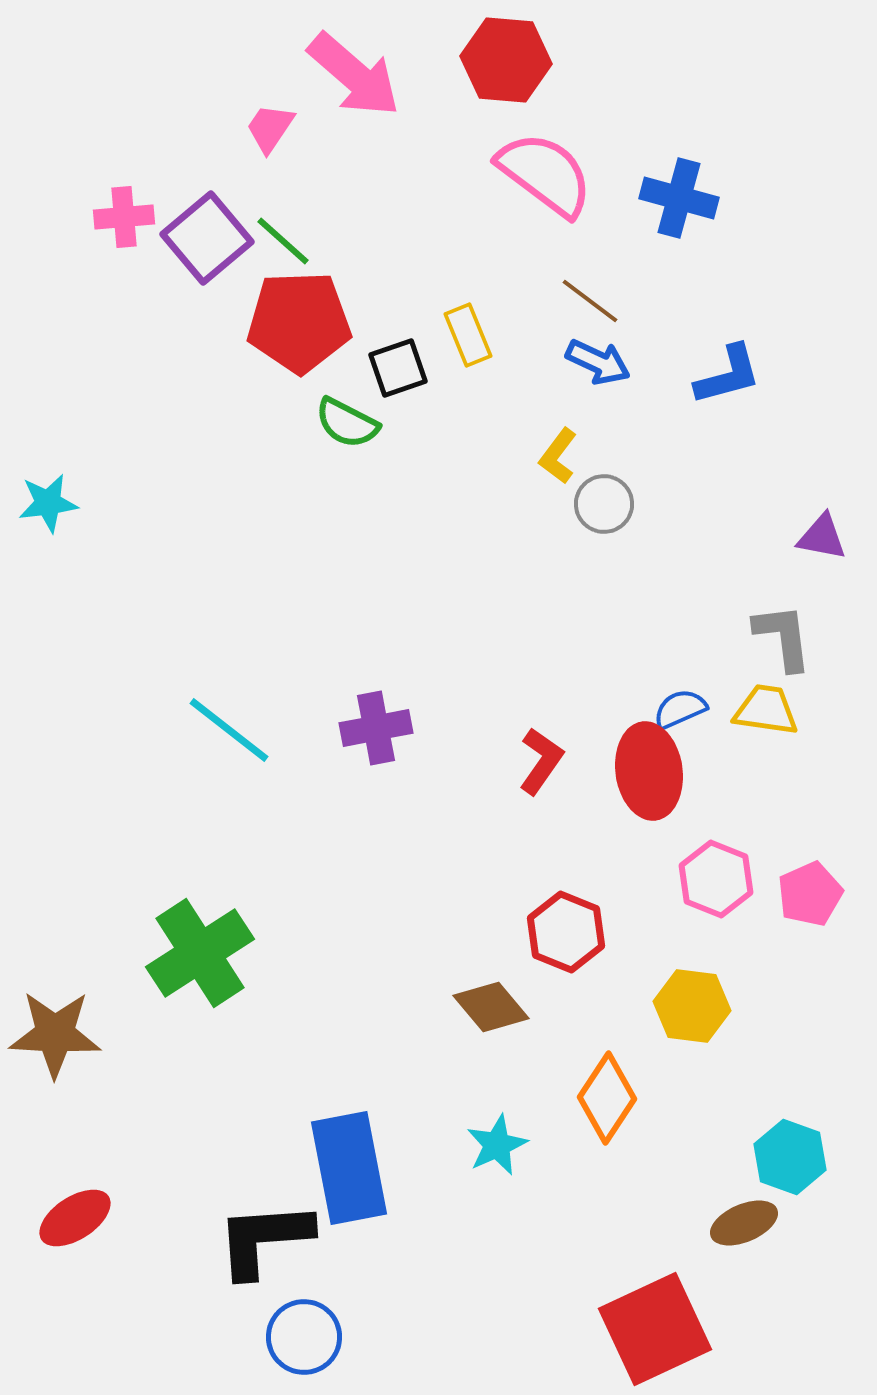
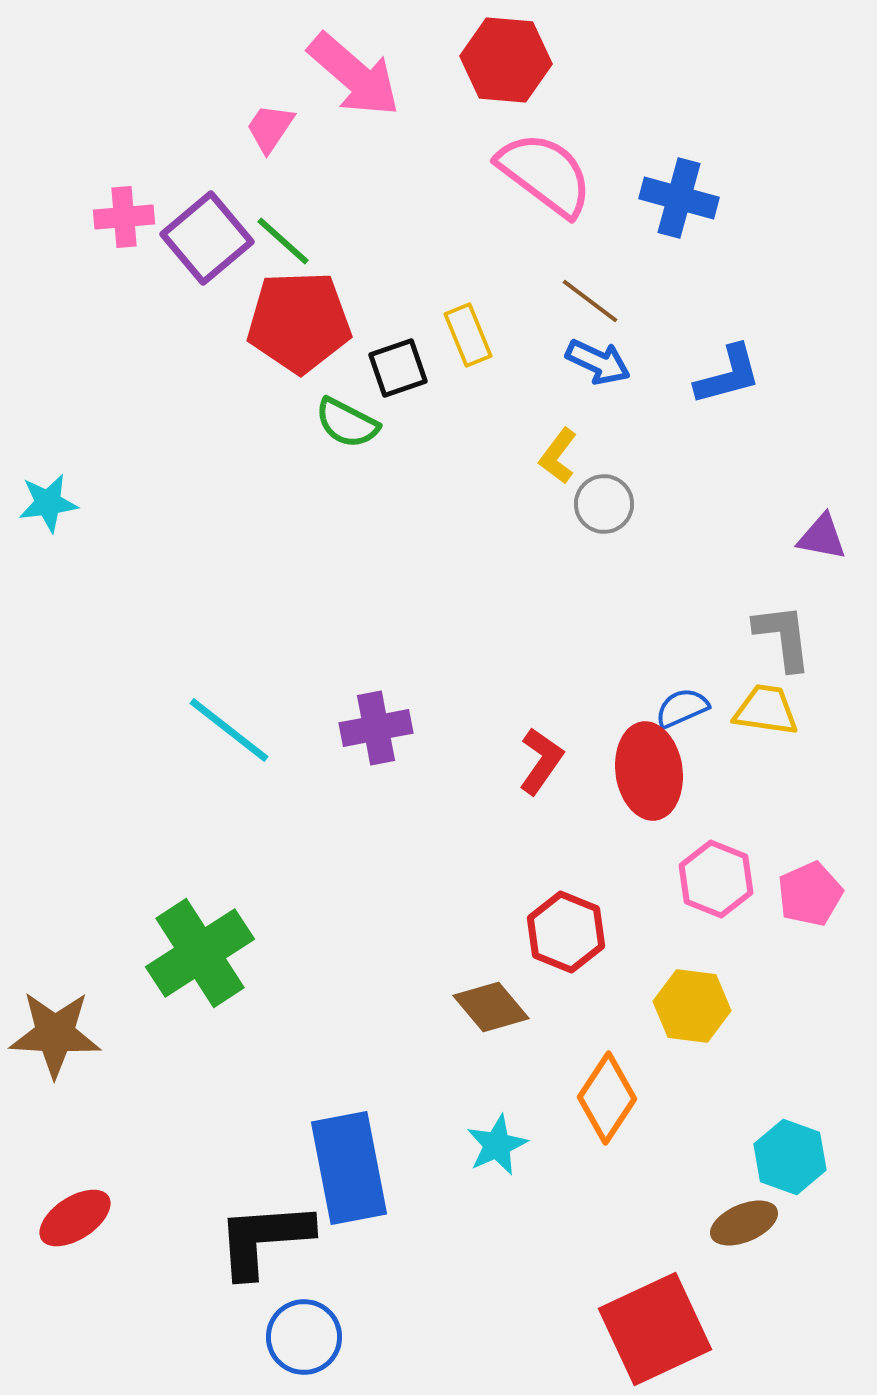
blue semicircle at (680, 709): moved 2 px right, 1 px up
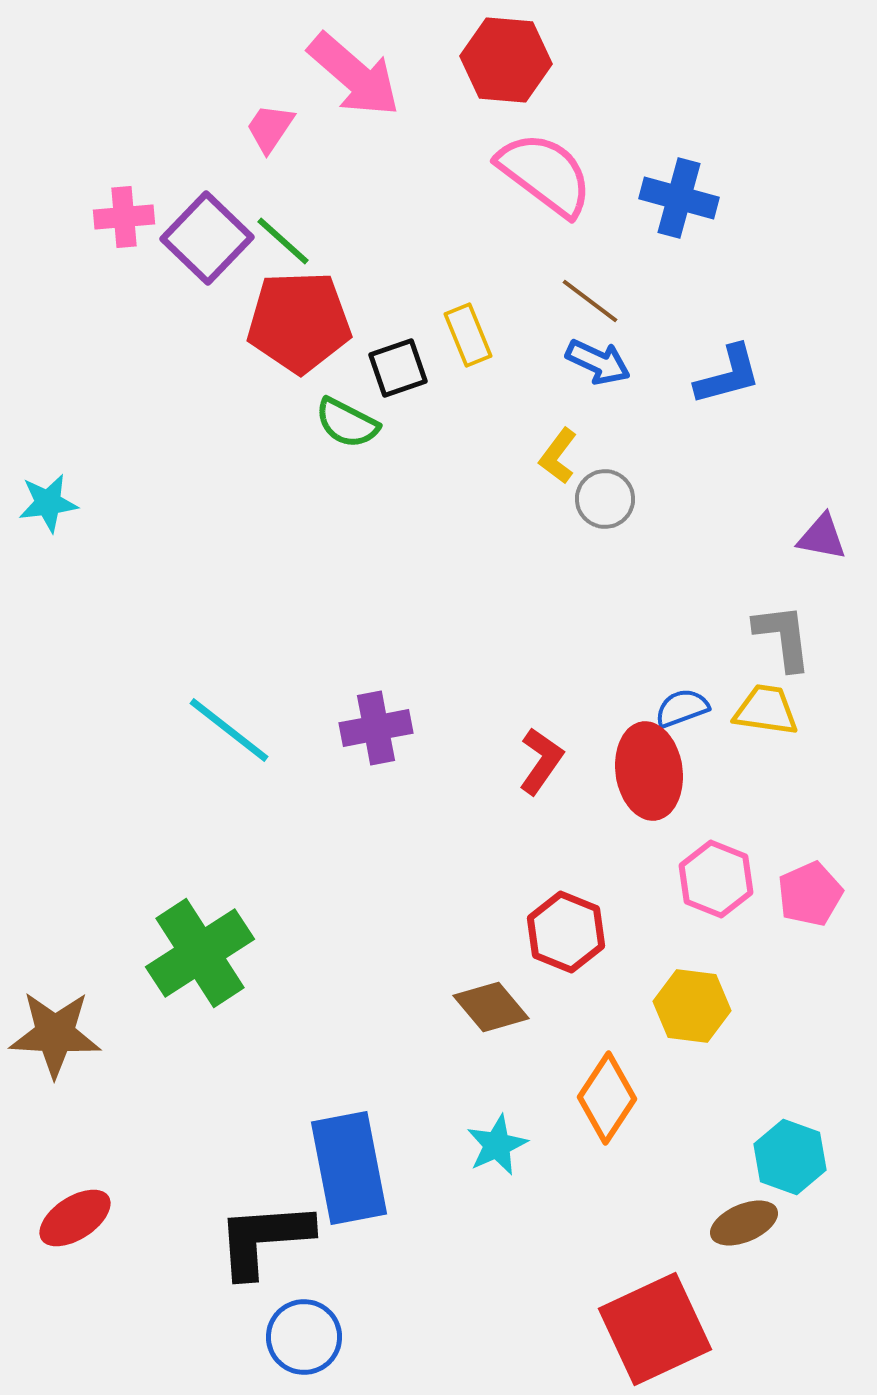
purple square at (207, 238): rotated 6 degrees counterclockwise
gray circle at (604, 504): moved 1 px right, 5 px up
blue semicircle at (682, 708): rotated 4 degrees clockwise
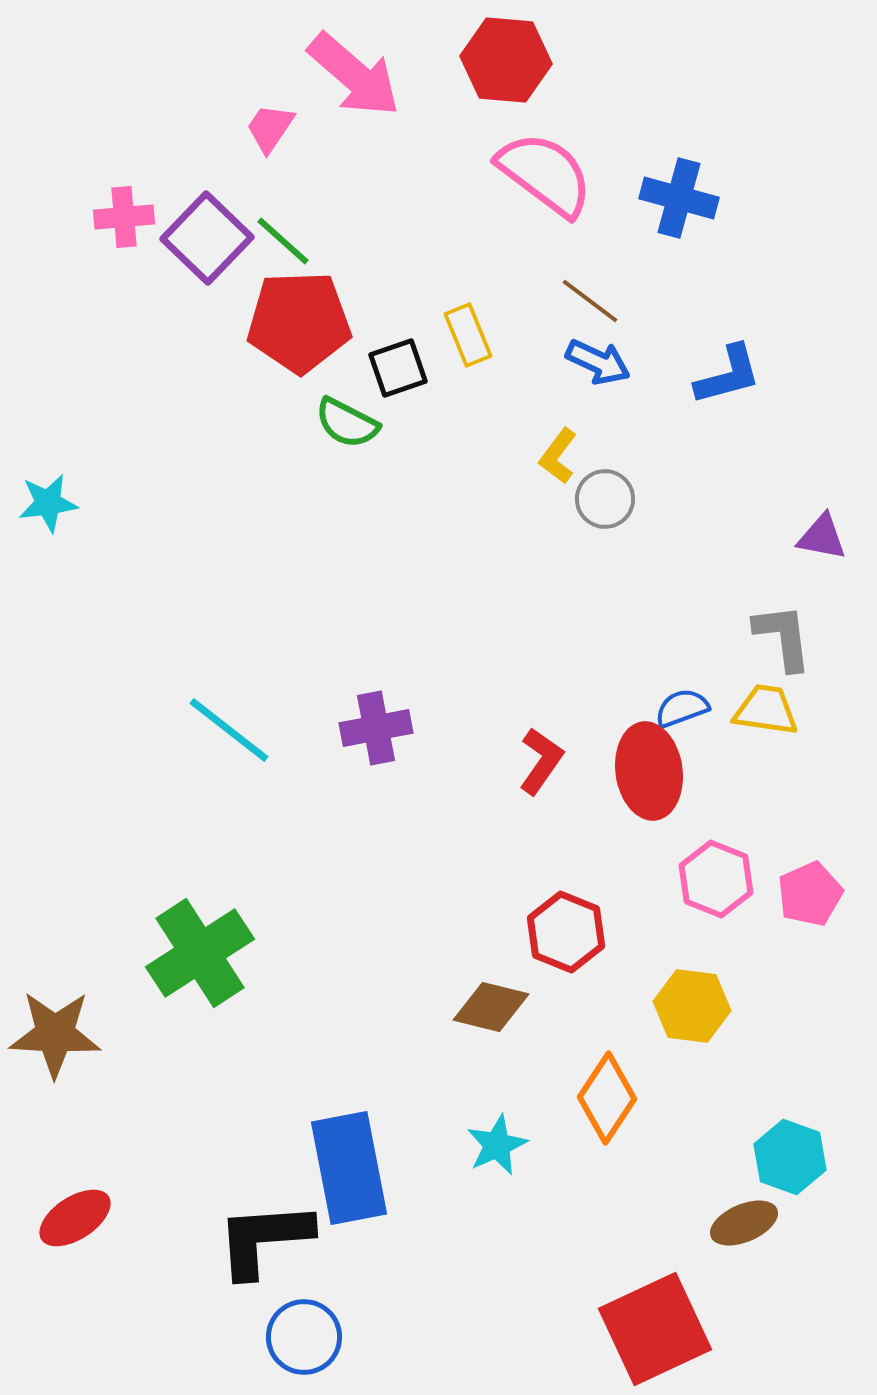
brown diamond at (491, 1007): rotated 36 degrees counterclockwise
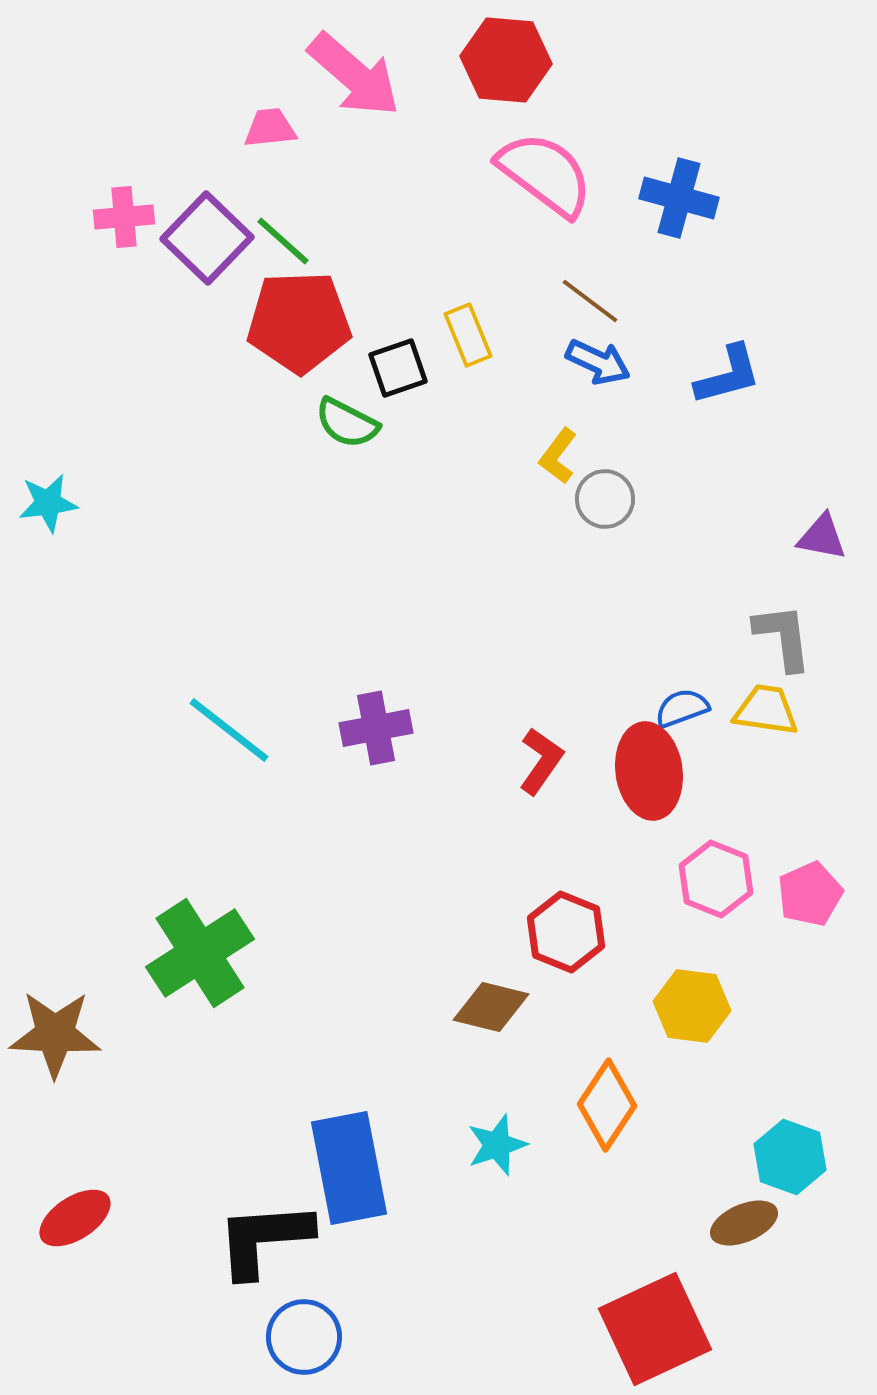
pink trapezoid at (270, 128): rotated 50 degrees clockwise
orange diamond at (607, 1098): moved 7 px down
cyan star at (497, 1145): rotated 6 degrees clockwise
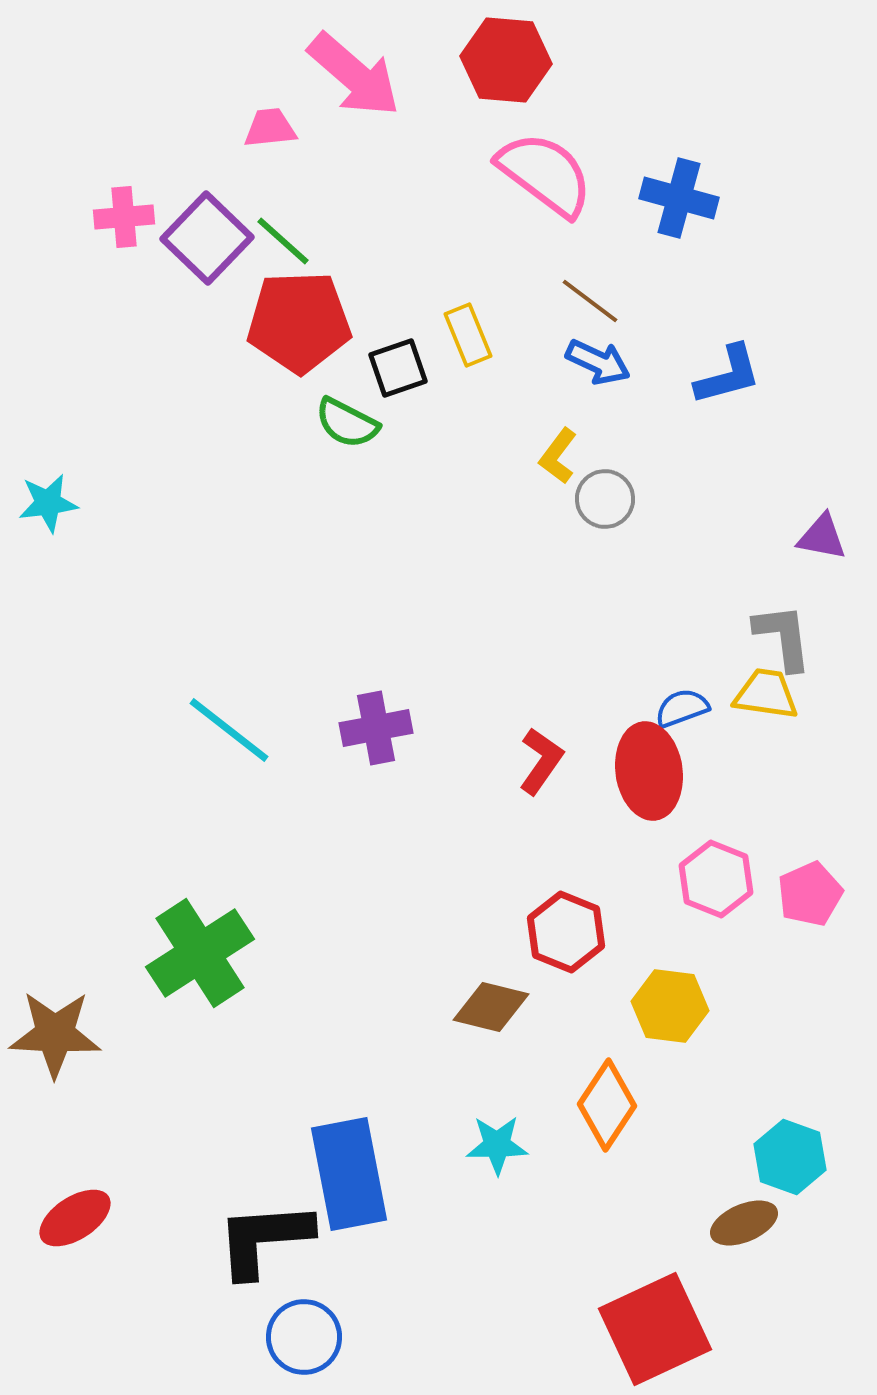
yellow trapezoid at (766, 710): moved 16 px up
yellow hexagon at (692, 1006): moved 22 px left
cyan star at (497, 1145): rotated 18 degrees clockwise
blue rectangle at (349, 1168): moved 6 px down
